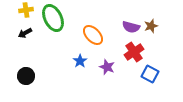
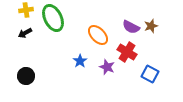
purple semicircle: rotated 12 degrees clockwise
orange ellipse: moved 5 px right
red cross: moved 7 px left; rotated 24 degrees counterclockwise
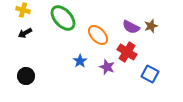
yellow cross: moved 3 px left; rotated 24 degrees clockwise
green ellipse: moved 10 px right; rotated 16 degrees counterclockwise
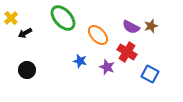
yellow cross: moved 12 px left, 8 px down; rotated 32 degrees clockwise
blue star: rotated 24 degrees counterclockwise
black circle: moved 1 px right, 6 px up
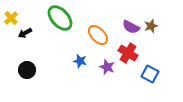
green ellipse: moved 3 px left
red cross: moved 1 px right, 1 px down
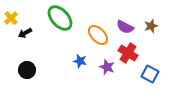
purple semicircle: moved 6 px left
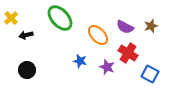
black arrow: moved 1 px right, 2 px down; rotated 16 degrees clockwise
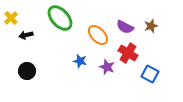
black circle: moved 1 px down
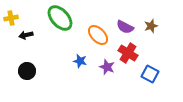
yellow cross: rotated 32 degrees clockwise
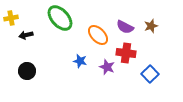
red cross: moved 2 px left; rotated 24 degrees counterclockwise
blue square: rotated 18 degrees clockwise
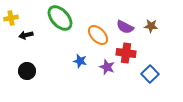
brown star: rotated 24 degrees clockwise
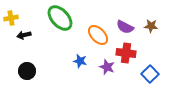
black arrow: moved 2 px left
